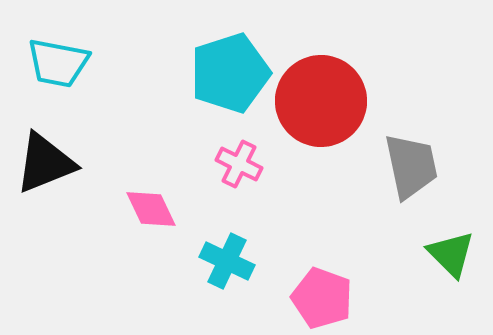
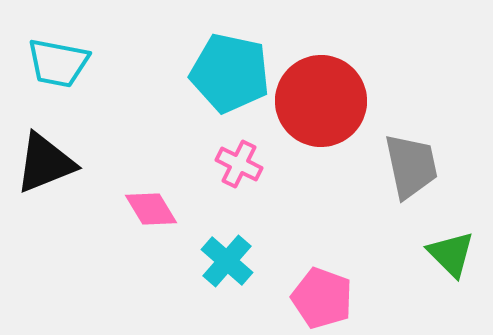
cyan pentagon: rotated 30 degrees clockwise
pink diamond: rotated 6 degrees counterclockwise
cyan cross: rotated 16 degrees clockwise
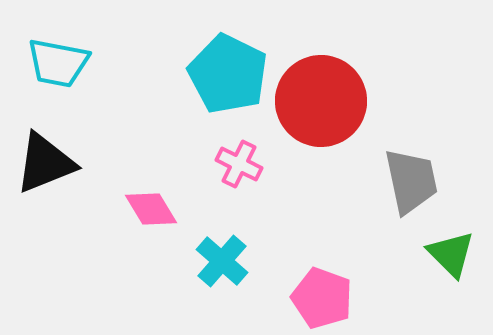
cyan pentagon: moved 2 px left, 1 px down; rotated 14 degrees clockwise
gray trapezoid: moved 15 px down
cyan cross: moved 5 px left
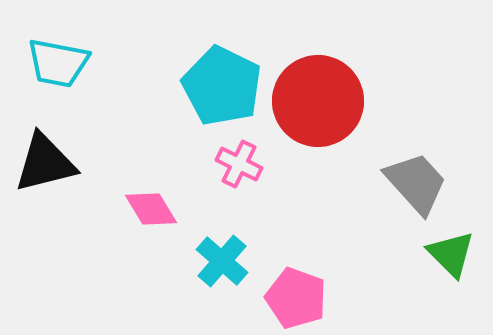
cyan pentagon: moved 6 px left, 12 px down
red circle: moved 3 px left
black triangle: rotated 8 degrees clockwise
gray trapezoid: moved 5 px right, 2 px down; rotated 30 degrees counterclockwise
pink pentagon: moved 26 px left
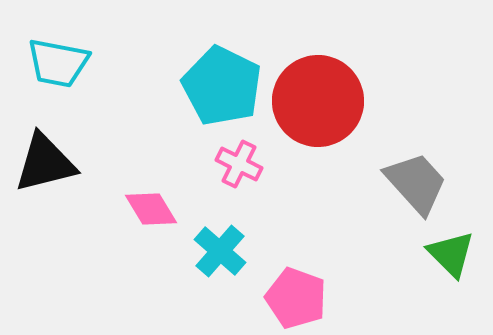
cyan cross: moved 2 px left, 10 px up
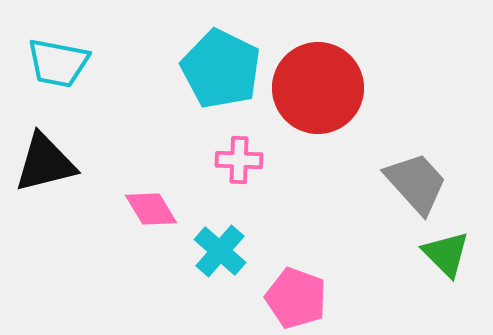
cyan pentagon: moved 1 px left, 17 px up
red circle: moved 13 px up
pink cross: moved 4 px up; rotated 24 degrees counterclockwise
green triangle: moved 5 px left
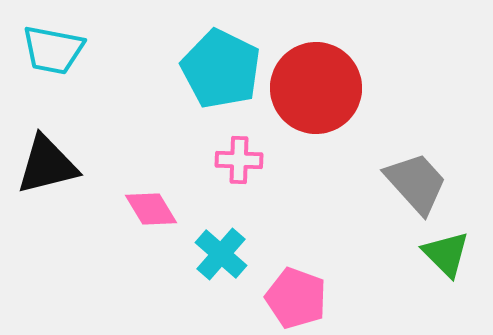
cyan trapezoid: moved 5 px left, 13 px up
red circle: moved 2 px left
black triangle: moved 2 px right, 2 px down
cyan cross: moved 1 px right, 3 px down
